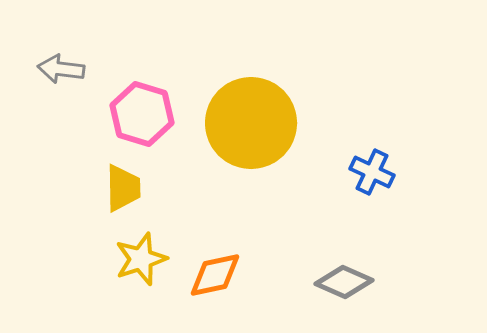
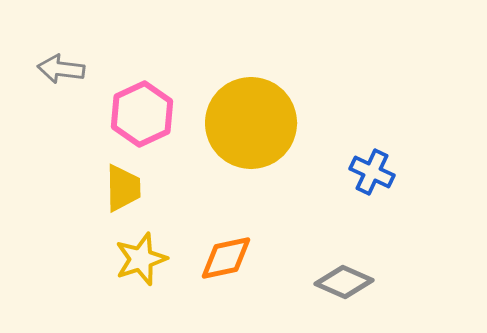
pink hexagon: rotated 18 degrees clockwise
orange diamond: moved 11 px right, 17 px up
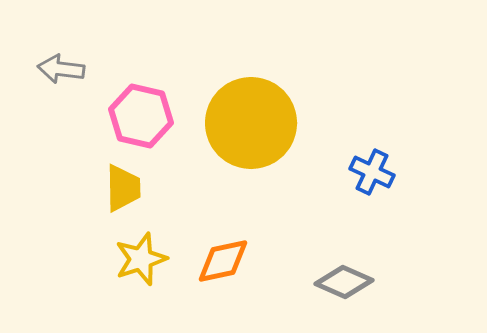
pink hexagon: moved 1 px left, 2 px down; rotated 22 degrees counterclockwise
orange diamond: moved 3 px left, 3 px down
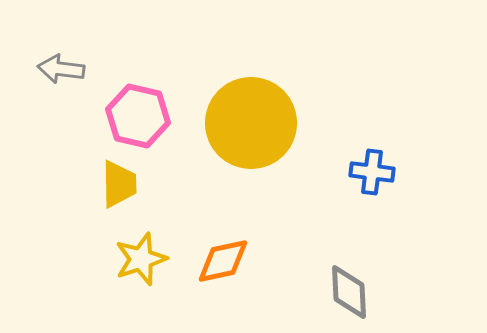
pink hexagon: moved 3 px left
blue cross: rotated 18 degrees counterclockwise
yellow trapezoid: moved 4 px left, 4 px up
gray diamond: moved 5 px right, 10 px down; rotated 64 degrees clockwise
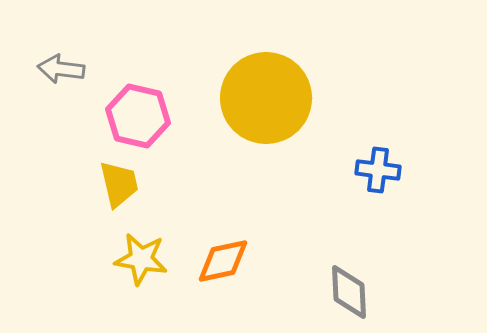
yellow circle: moved 15 px right, 25 px up
blue cross: moved 6 px right, 2 px up
yellow trapezoid: rotated 12 degrees counterclockwise
yellow star: rotated 28 degrees clockwise
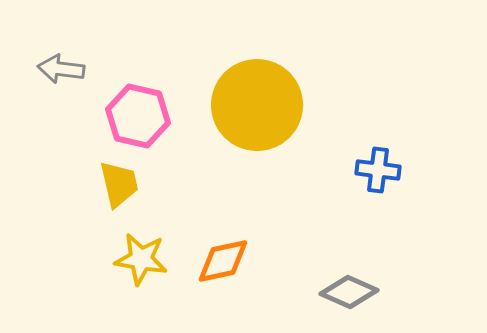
yellow circle: moved 9 px left, 7 px down
gray diamond: rotated 64 degrees counterclockwise
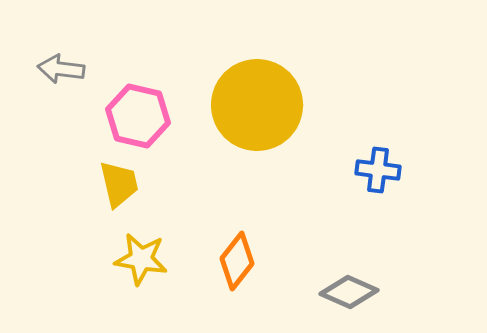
orange diamond: moved 14 px right; rotated 40 degrees counterclockwise
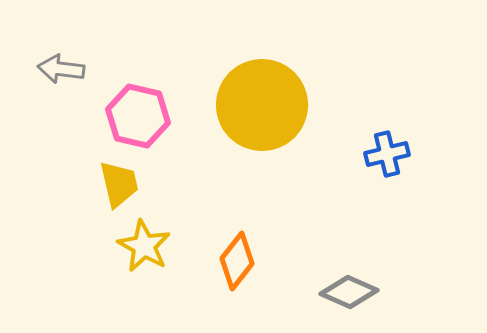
yellow circle: moved 5 px right
blue cross: moved 9 px right, 16 px up; rotated 21 degrees counterclockwise
yellow star: moved 3 px right, 13 px up; rotated 20 degrees clockwise
